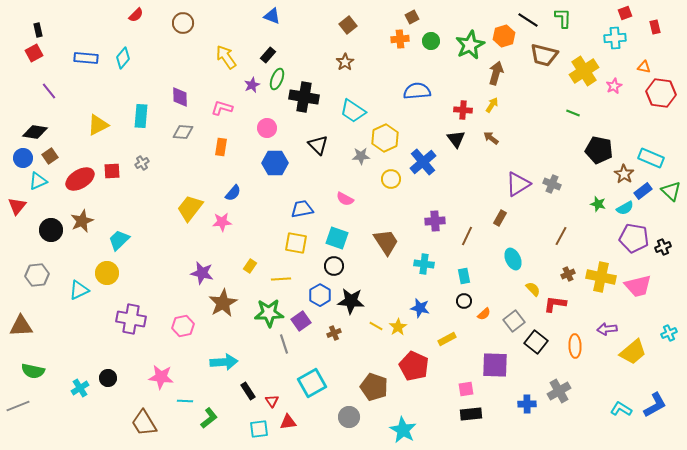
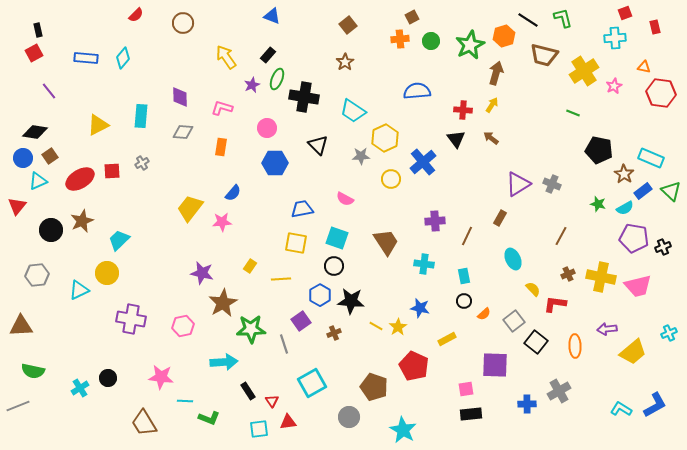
green L-shape at (563, 18): rotated 15 degrees counterclockwise
green star at (269, 313): moved 18 px left, 16 px down
green L-shape at (209, 418): rotated 60 degrees clockwise
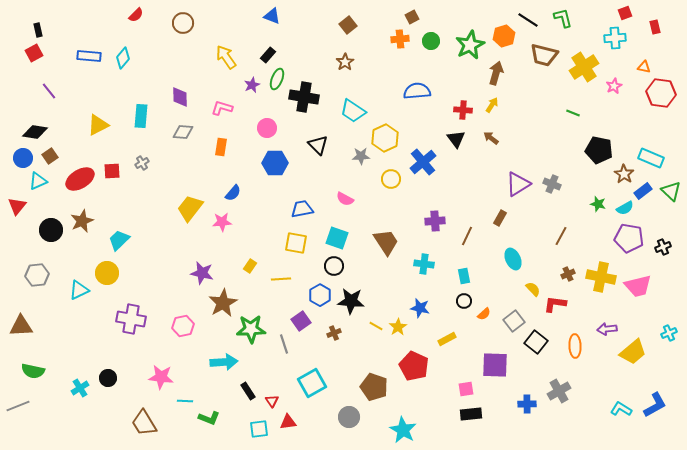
blue rectangle at (86, 58): moved 3 px right, 2 px up
yellow cross at (584, 71): moved 4 px up
purple pentagon at (634, 238): moved 5 px left
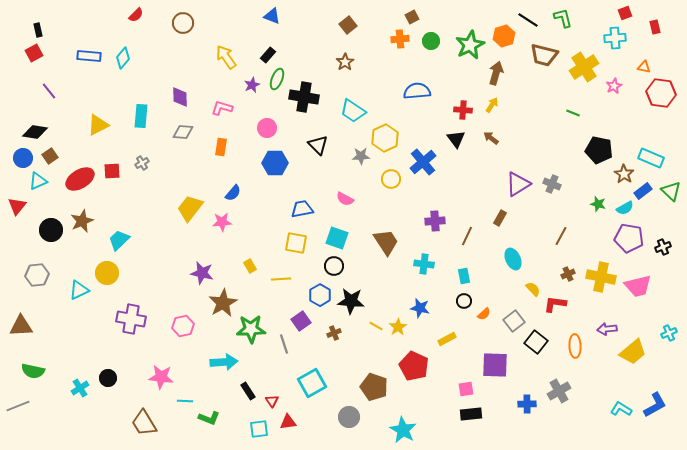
yellow rectangle at (250, 266): rotated 64 degrees counterclockwise
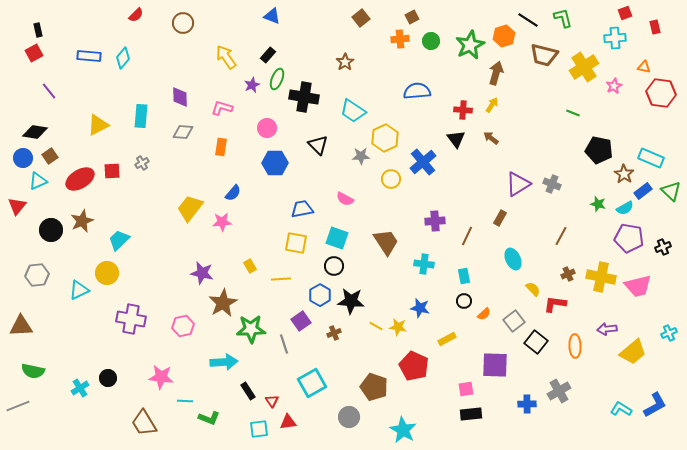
brown square at (348, 25): moved 13 px right, 7 px up
yellow star at (398, 327): rotated 30 degrees counterclockwise
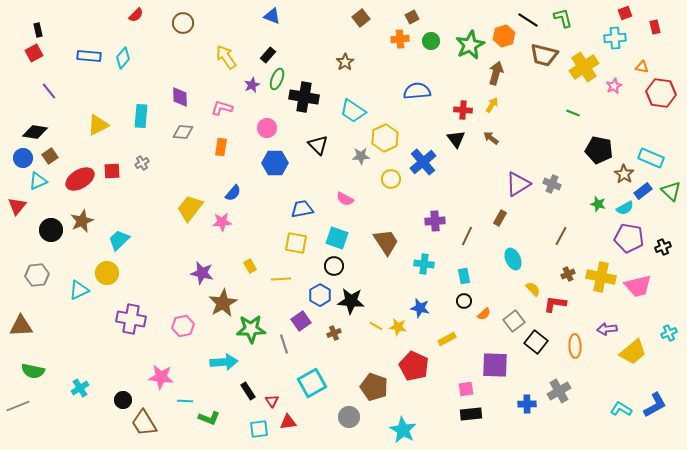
orange triangle at (644, 67): moved 2 px left
black circle at (108, 378): moved 15 px right, 22 px down
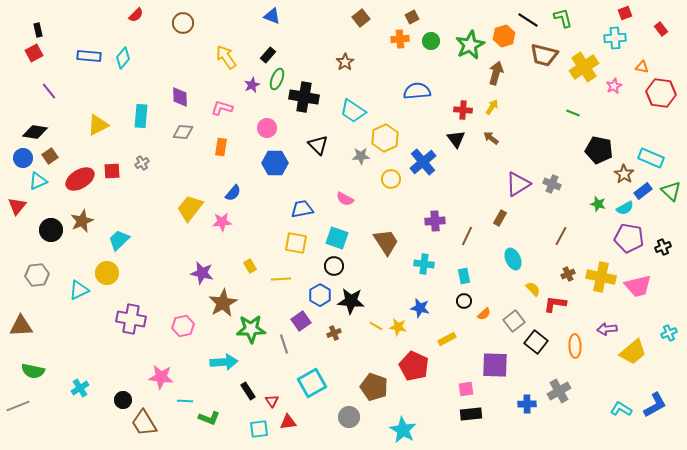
red rectangle at (655, 27): moved 6 px right, 2 px down; rotated 24 degrees counterclockwise
yellow arrow at (492, 105): moved 2 px down
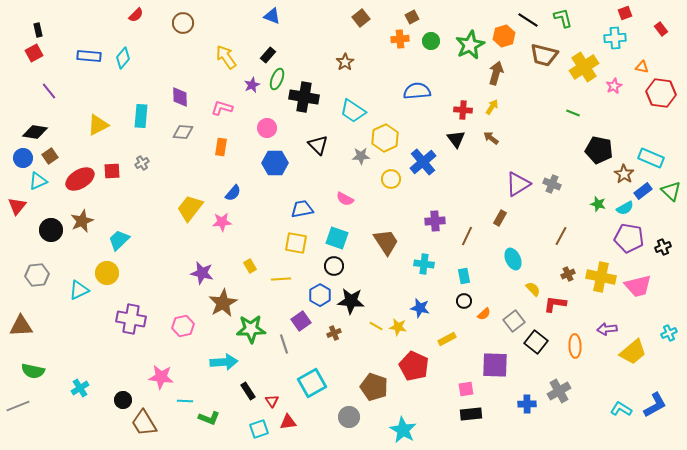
cyan square at (259, 429): rotated 12 degrees counterclockwise
